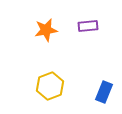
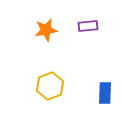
blue rectangle: moved 1 px right, 1 px down; rotated 20 degrees counterclockwise
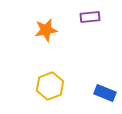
purple rectangle: moved 2 px right, 9 px up
blue rectangle: rotated 70 degrees counterclockwise
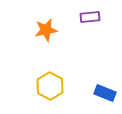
yellow hexagon: rotated 12 degrees counterclockwise
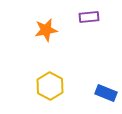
purple rectangle: moved 1 px left
blue rectangle: moved 1 px right
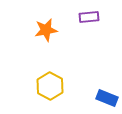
blue rectangle: moved 1 px right, 5 px down
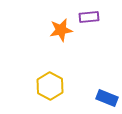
orange star: moved 15 px right
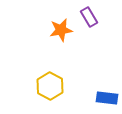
purple rectangle: rotated 66 degrees clockwise
blue rectangle: rotated 15 degrees counterclockwise
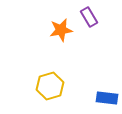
yellow hexagon: rotated 16 degrees clockwise
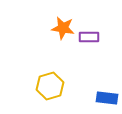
purple rectangle: moved 20 px down; rotated 60 degrees counterclockwise
orange star: moved 2 px right, 2 px up; rotated 20 degrees clockwise
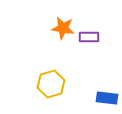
yellow hexagon: moved 1 px right, 2 px up
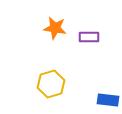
orange star: moved 8 px left
blue rectangle: moved 1 px right, 2 px down
